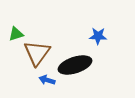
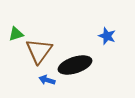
blue star: moved 9 px right; rotated 18 degrees clockwise
brown triangle: moved 2 px right, 2 px up
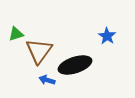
blue star: rotated 12 degrees clockwise
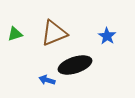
green triangle: moved 1 px left
brown triangle: moved 15 px right, 18 px up; rotated 32 degrees clockwise
